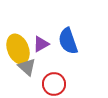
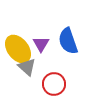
purple triangle: rotated 30 degrees counterclockwise
yellow ellipse: rotated 16 degrees counterclockwise
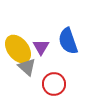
purple triangle: moved 3 px down
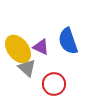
purple triangle: rotated 36 degrees counterclockwise
gray triangle: moved 1 px down
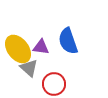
purple triangle: rotated 18 degrees counterclockwise
gray triangle: moved 2 px right
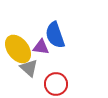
blue semicircle: moved 13 px left, 6 px up
red circle: moved 2 px right
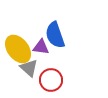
red circle: moved 5 px left, 4 px up
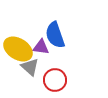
yellow ellipse: rotated 20 degrees counterclockwise
gray triangle: moved 1 px right, 1 px up
red circle: moved 4 px right
